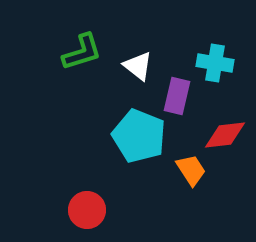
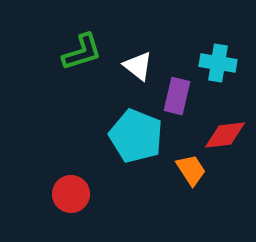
cyan cross: moved 3 px right
cyan pentagon: moved 3 px left
red circle: moved 16 px left, 16 px up
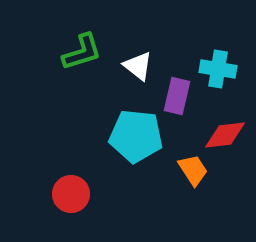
cyan cross: moved 6 px down
cyan pentagon: rotated 16 degrees counterclockwise
orange trapezoid: moved 2 px right
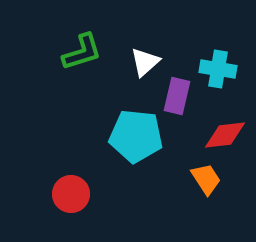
white triangle: moved 7 px right, 4 px up; rotated 40 degrees clockwise
orange trapezoid: moved 13 px right, 9 px down
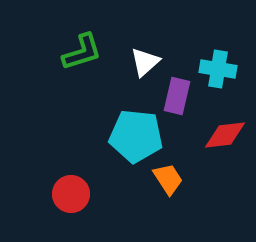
orange trapezoid: moved 38 px left
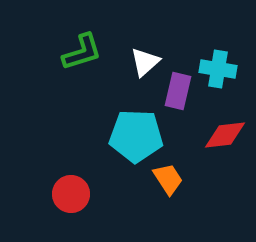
purple rectangle: moved 1 px right, 5 px up
cyan pentagon: rotated 4 degrees counterclockwise
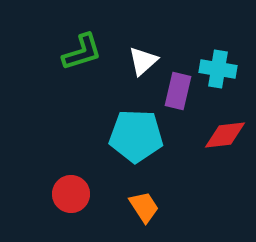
white triangle: moved 2 px left, 1 px up
orange trapezoid: moved 24 px left, 28 px down
